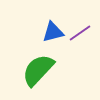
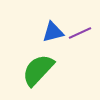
purple line: rotated 10 degrees clockwise
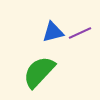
green semicircle: moved 1 px right, 2 px down
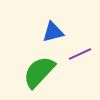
purple line: moved 21 px down
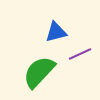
blue triangle: moved 3 px right
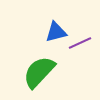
purple line: moved 11 px up
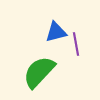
purple line: moved 4 px left, 1 px down; rotated 75 degrees counterclockwise
